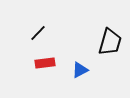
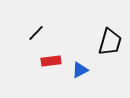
black line: moved 2 px left
red rectangle: moved 6 px right, 2 px up
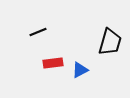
black line: moved 2 px right, 1 px up; rotated 24 degrees clockwise
red rectangle: moved 2 px right, 2 px down
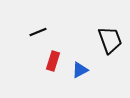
black trapezoid: moved 2 px up; rotated 36 degrees counterclockwise
red rectangle: moved 2 px up; rotated 66 degrees counterclockwise
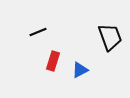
black trapezoid: moved 3 px up
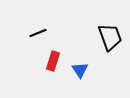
black line: moved 1 px down
blue triangle: rotated 36 degrees counterclockwise
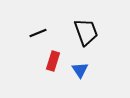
black trapezoid: moved 24 px left, 5 px up
